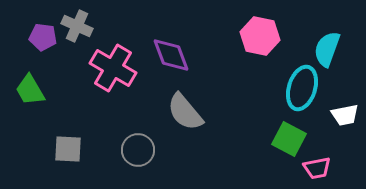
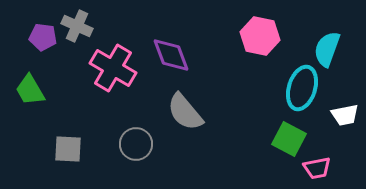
gray circle: moved 2 px left, 6 px up
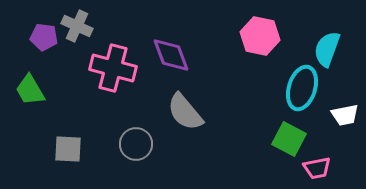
purple pentagon: moved 1 px right
pink cross: rotated 15 degrees counterclockwise
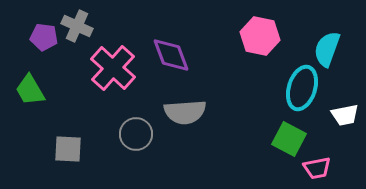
pink cross: rotated 27 degrees clockwise
gray semicircle: rotated 54 degrees counterclockwise
gray circle: moved 10 px up
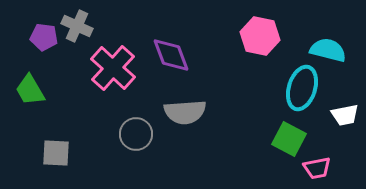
cyan semicircle: moved 1 px right, 1 px down; rotated 84 degrees clockwise
gray square: moved 12 px left, 4 px down
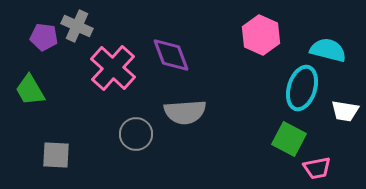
pink hexagon: moved 1 px right, 1 px up; rotated 12 degrees clockwise
white trapezoid: moved 4 px up; rotated 20 degrees clockwise
gray square: moved 2 px down
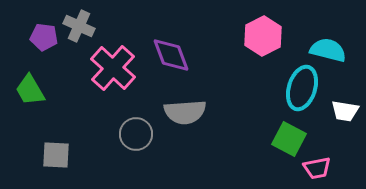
gray cross: moved 2 px right
pink hexagon: moved 2 px right, 1 px down; rotated 9 degrees clockwise
